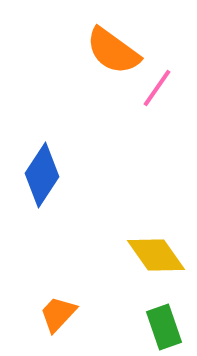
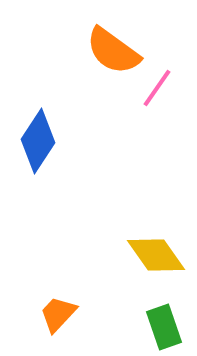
blue diamond: moved 4 px left, 34 px up
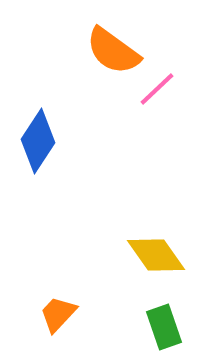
pink line: moved 1 px down; rotated 12 degrees clockwise
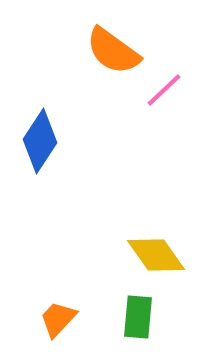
pink line: moved 7 px right, 1 px down
blue diamond: moved 2 px right
orange trapezoid: moved 5 px down
green rectangle: moved 26 px left, 10 px up; rotated 24 degrees clockwise
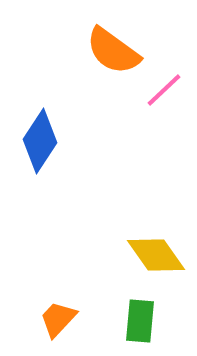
green rectangle: moved 2 px right, 4 px down
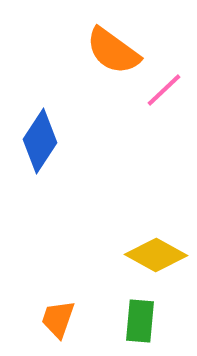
yellow diamond: rotated 26 degrees counterclockwise
orange trapezoid: rotated 24 degrees counterclockwise
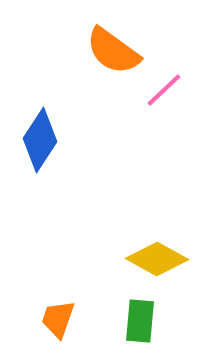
blue diamond: moved 1 px up
yellow diamond: moved 1 px right, 4 px down
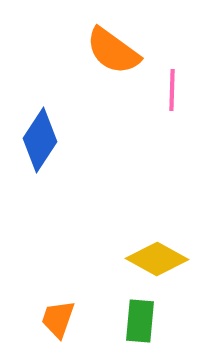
pink line: moved 8 px right; rotated 45 degrees counterclockwise
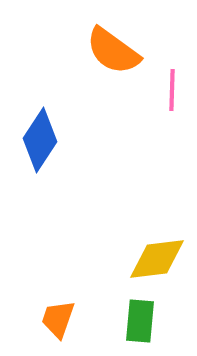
yellow diamond: rotated 36 degrees counterclockwise
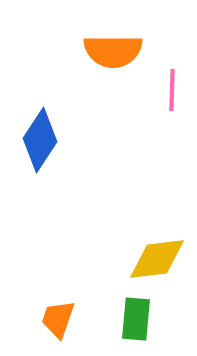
orange semicircle: rotated 36 degrees counterclockwise
green rectangle: moved 4 px left, 2 px up
